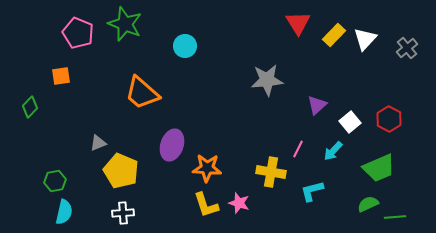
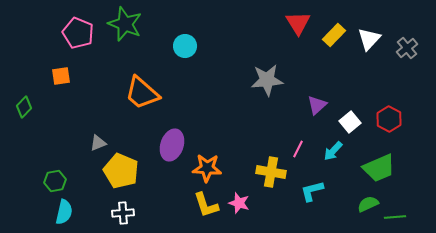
white triangle: moved 4 px right
green diamond: moved 6 px left
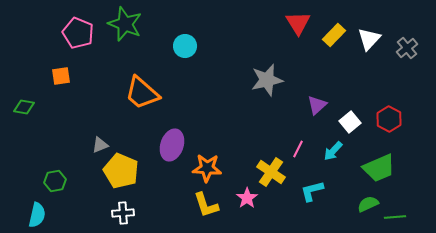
gray star: rotated 8 degrees counterclockwise
green diamond: rotated 55 degrees clockwise
gray triangle: moved 2 px right, 2 px down
yellow cross: rotated 24 degrees clockwise
pink star: moved 8 px right, 5 px up; rotated 20 degrees clockwise
cyan semicircle: moved 27 px left, 3 px down
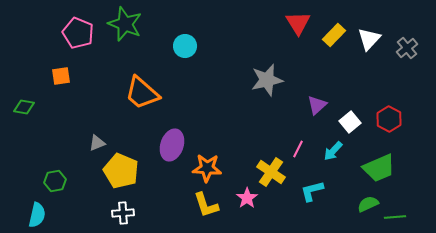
gray triangle: moved 3 px left, 2 px up
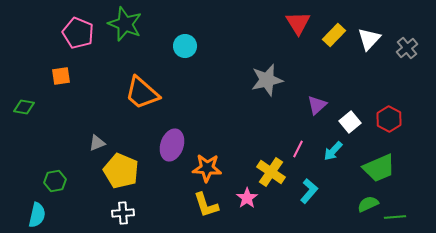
cyan L-shape: moved 3 px left; rotated 145 degrees clockwise
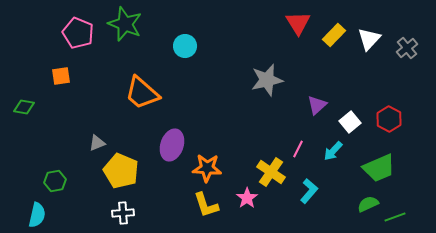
green line: rotated 15 degrees counterclockwise
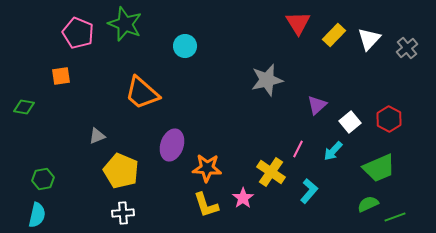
gray triangle: moved 7 px up
green hexagon: moved 12 px left, 2 px up
pink star: moved 4 px left
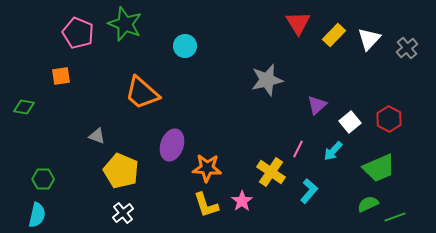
gray triangle: rotated 42 degrees clockwise
green hexagon: rotated 10 degrees clockwise
pink star: moved 1 px left, 3 px down
white cross: rotated 35 degrees counterclockwise
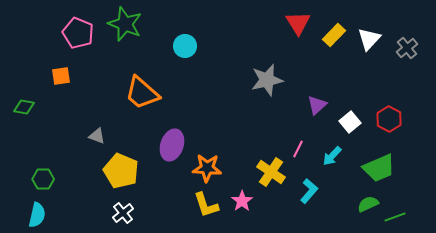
cyan arrow: moved 1 px left, 5 px down
